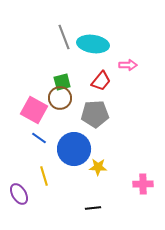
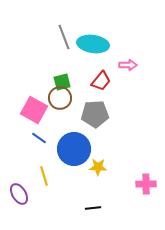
pink cross: moved 3 px right
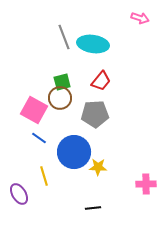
pink arrow: moved 12 px right, 47 px up; rotated 18 degrees clockwise
blue circle: moved 3 px down
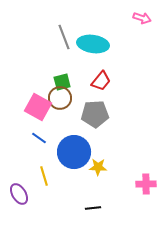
pink arrow: moved 2 px right
pink square: moved 4 px right, 3 px up
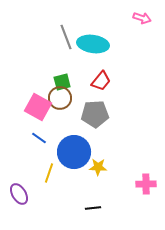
gray line: moved 2 px right
yellow line: moved 5 px right, 3 px up; rotated 36 degrees clockwise
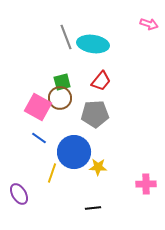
pink arrow: moved 7 px right, 6 px down
yellow line: moved 3 px right
